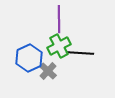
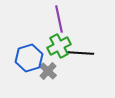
purple line: rotated 12 degrees counterclockwise
blue hexagon: rotated 8 degrees clockwise
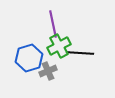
purple line: moved 6 px left, 5 px down
gray cross: rotated 24 degrees clockwise
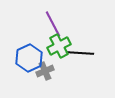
purple line: rotated 16 degrees counterclockwise
blue hexagon: rotated 8 degrees counterclockwise
gray cross: moved 3 px left
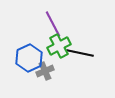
black line: rotated 8 degrees clockwise
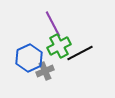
black line: rotated 40 degrees counterclockwise
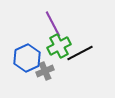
blue hexagon: moved 2 px left
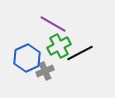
purple line: rotated 32 degrees counterclockwise
